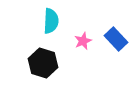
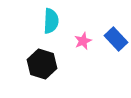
black hexagon: moved 1 px left, 1 px down
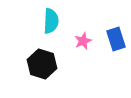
blue rectangle: rotated 25 degrees clockwise
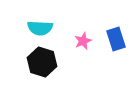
cyan semicircle: moved 11 px left, 7 px down; rotated 90 degrees clockwise
black hexagon: moved 2 px up
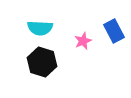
blue rectangle: moved 2 px left, 8 px up; rotated 10 degrees counterclockwise
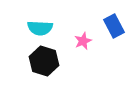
blue rectangle: moved 5 px up
black hexagon: moved 2 px right, 1 px up
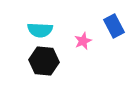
cyan semicircle: moved 2 px down
black hexagon: rotated 12 degrees counterclockwise
